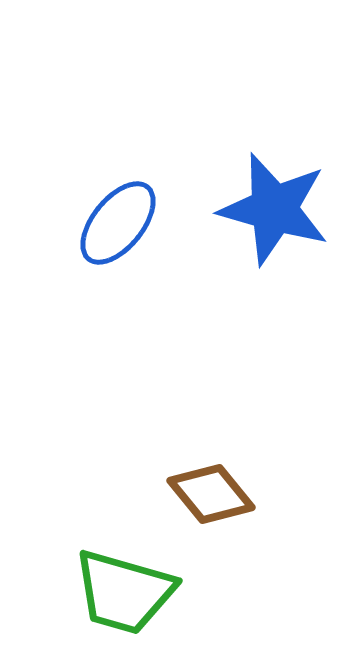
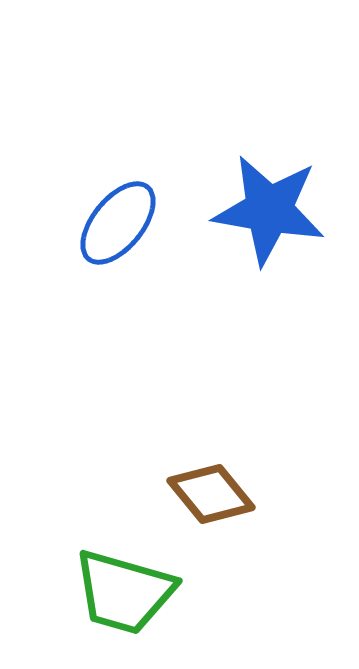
blue star: moved 5 px left, 1 px down; rotated 6 degrees counterclockwise
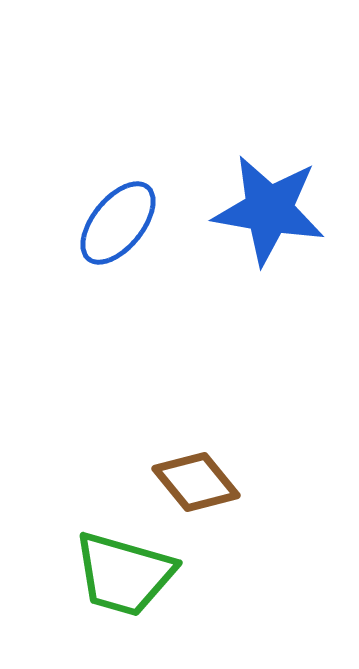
brown diamond: moved 15 px left, 12 px up
green trapezoid: moved 18 px up
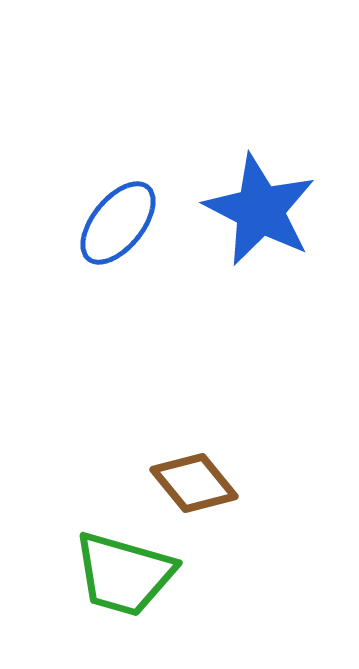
blue star: moved 9 px left; rotated 17 degrees clockwise
brown diamond: moved 2 px left, 1 px down
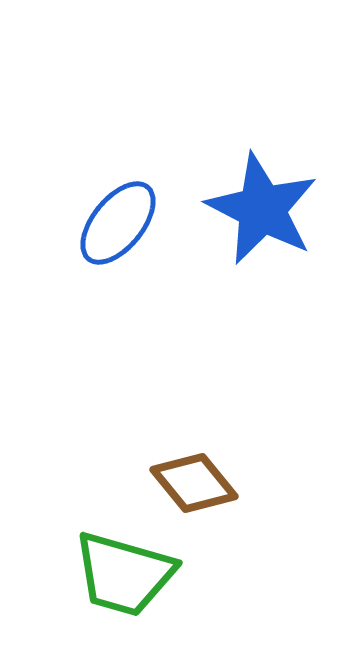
blue star: moved 2 px right, 1 px up
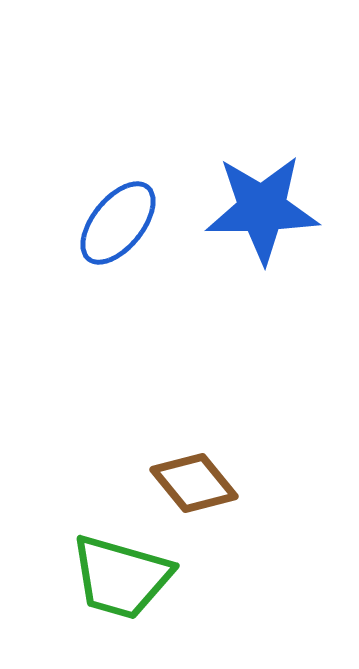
blue star: rotated 28 degrees counterclockwise
green trapezoid: moved 3 px left, 3 px down
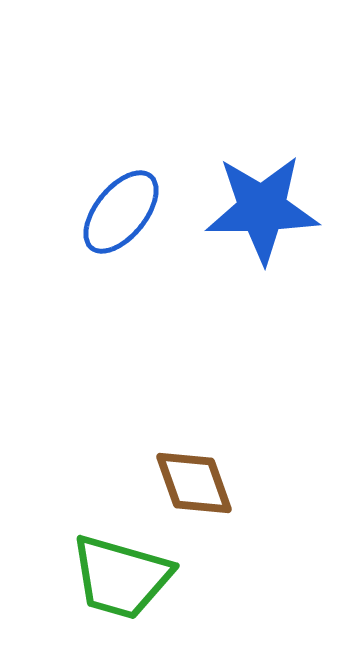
blue ellipse: moved 3 px right, 11 px up
brown diamond: rotated 20 degrees clockwise
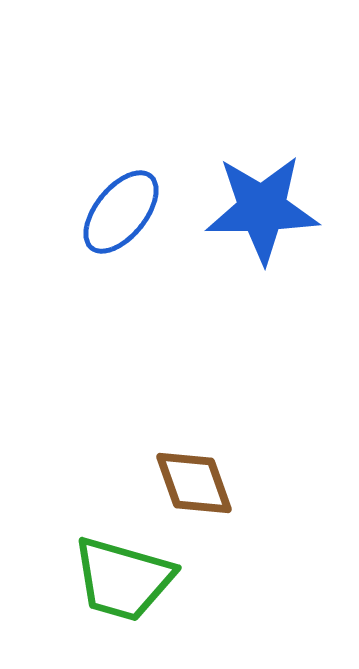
green trapezoid: moved 2 px right, 2 px down
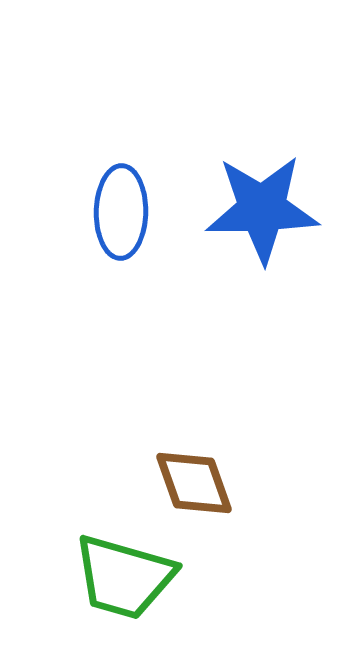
blue ellipse: rotated 38 degrees counterclockwise
green trapezoid: moved 1 px right, 2 px up
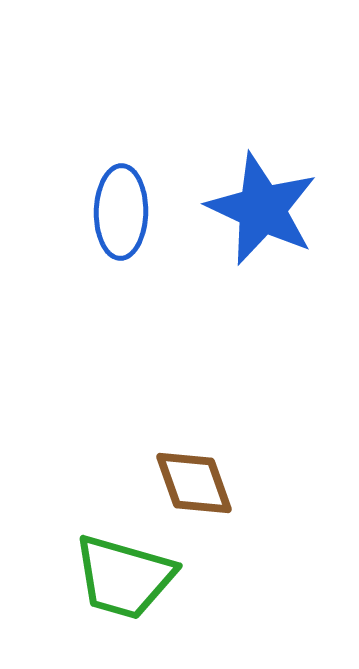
blue star: rotated 26 degrees clockwise
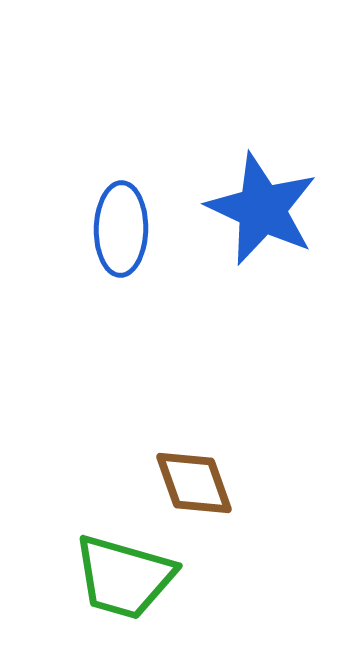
blue ellipse: moved 17 px down
